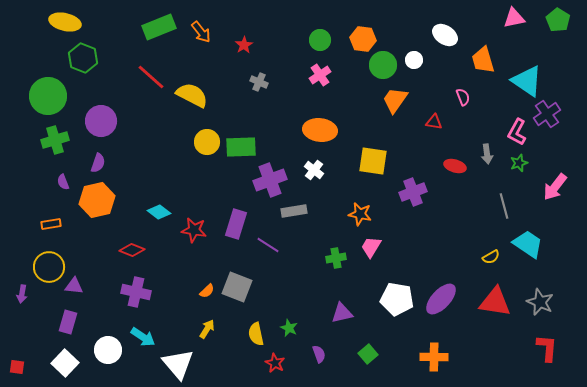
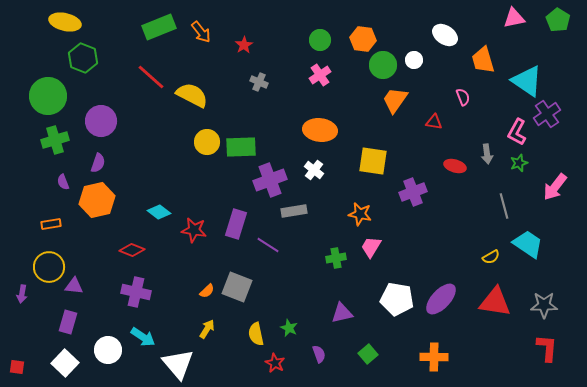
gray star at (540, 302): moved 4 px right, 3 px down; rotated 24 degrees counterclockwise
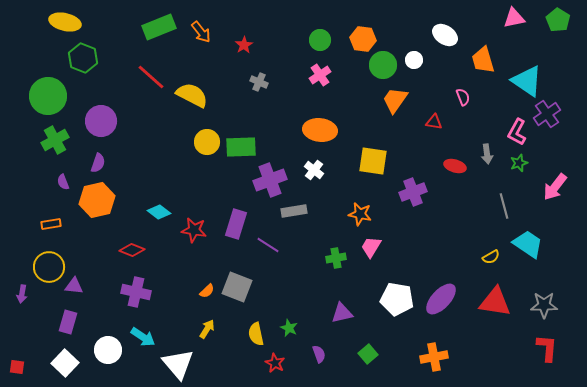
green cross at (55, 140): rotated 12 degrees counterclockwise
orange cross at (434, 357): rotated 12 degrees counterclockwise
